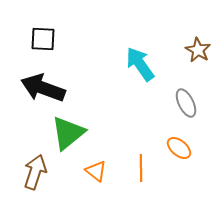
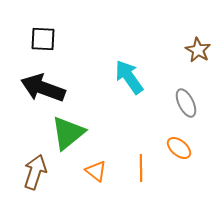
cyan arrow: moved 11 px left, 13 px down
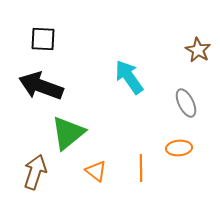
black arrow: moved 2 px left, 2 px up
orange ellipse: rotated 45 degrees counterclockwise
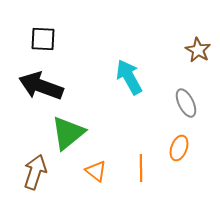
cyan arrow: rotated 6 degrees clockwise
orange ellipse: rotated 65 degrees counterclockwise
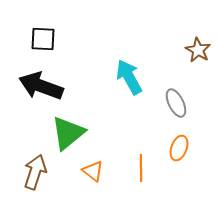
gray ellipse: moved 10 px left
orange triangle: moved 3 px left
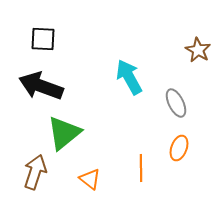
green triangle: moved 4 px left
orange triangle: moved 3 px left, 8 px down
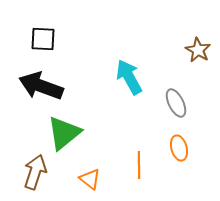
orange ellipse: rotated 35 degrees counterclockwise
orange line: moved 2 px left, 3 px up
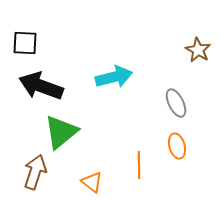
black square: moved 18 px left, 4 px down
cyan arrow: moved 15 px left; rotated 105 degrees clockwise
green triangle: moved 3 px left, 1 px up
orange ellipse: moved 2 px left, 2 px up
orange triangle: moved 2 px right, 3 px down
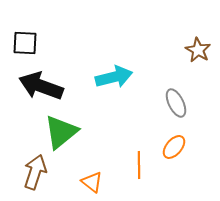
orange ellipse: moved 3 px left, 1 px down; rotated 55 degrees clockwise
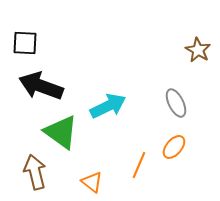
cyan arrow: moved 6 px left, 29 px down; rotated 12 degrees counterclockwise
green triangle: rotated 45 degrees counterclockwise
orange line: rotated 24 degrees clockwise
brown arrow: rotated 32 degrees counterclockwise
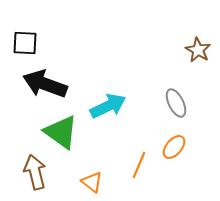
black arrow: moved 4 px right, 2 px up
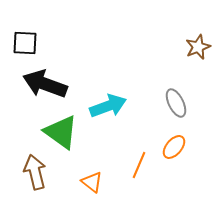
brown star: moved 3 px up; rotated 20 degrees clockwise
cyan arrow: rotated 6 degrees clockwise
